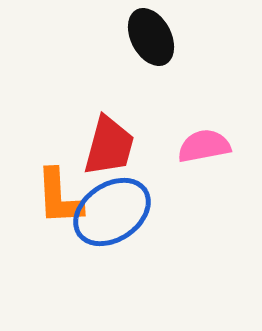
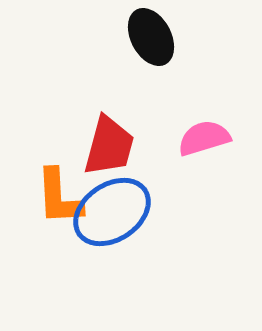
pink semicircle: moved 8 px up; rotated 6 degrees counterclockwise
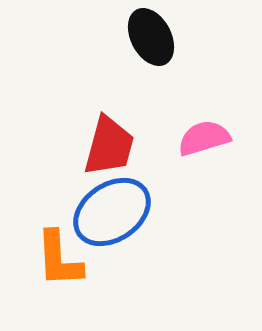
orange L-shape: moved 62 px down
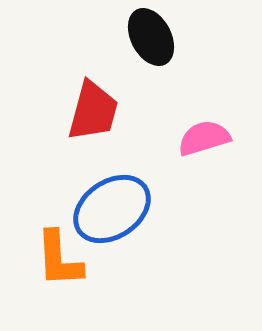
red trapezoid: moved 16 px left, 35 px up
blue ellipse: moved 3 px up
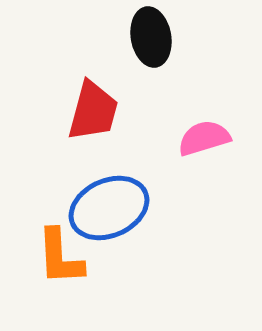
black ellipse: rotated 18 degrees clockwise
blue ellipse: moved 3 px left, 1 px up; rotated 10 degrees clockwise
orange L-shape: moved 1 px right, 2 px up
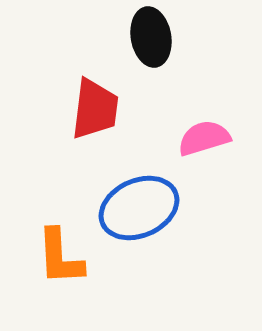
red trapezoid: moved 2 px right, 2 px up; rotated 8 degrees counterclockwise
blue ellipse: moved 30 px right
